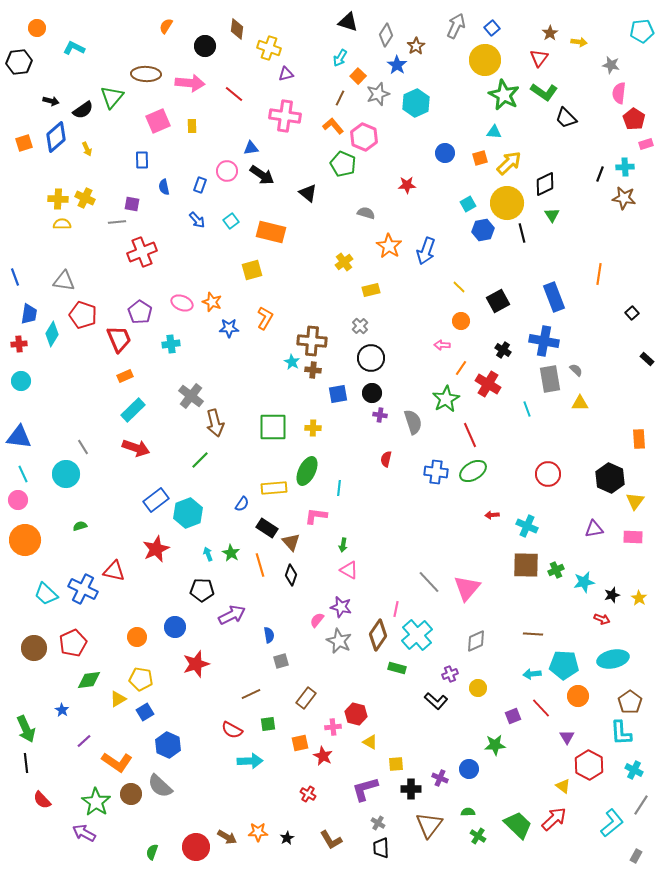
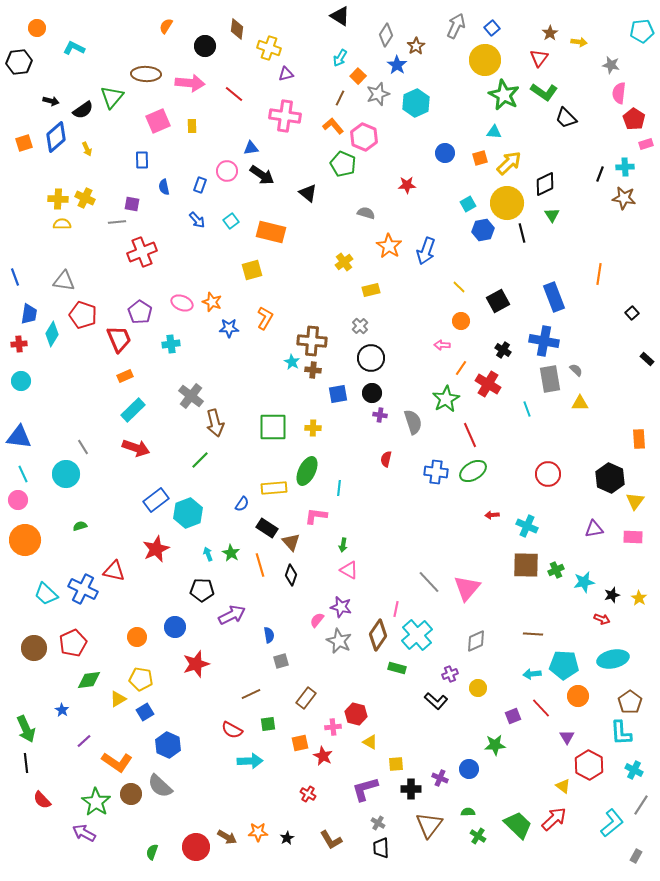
black triangle at (348, 22): moved 8 px left, 6 px up; rotated 15 degrees clockwise
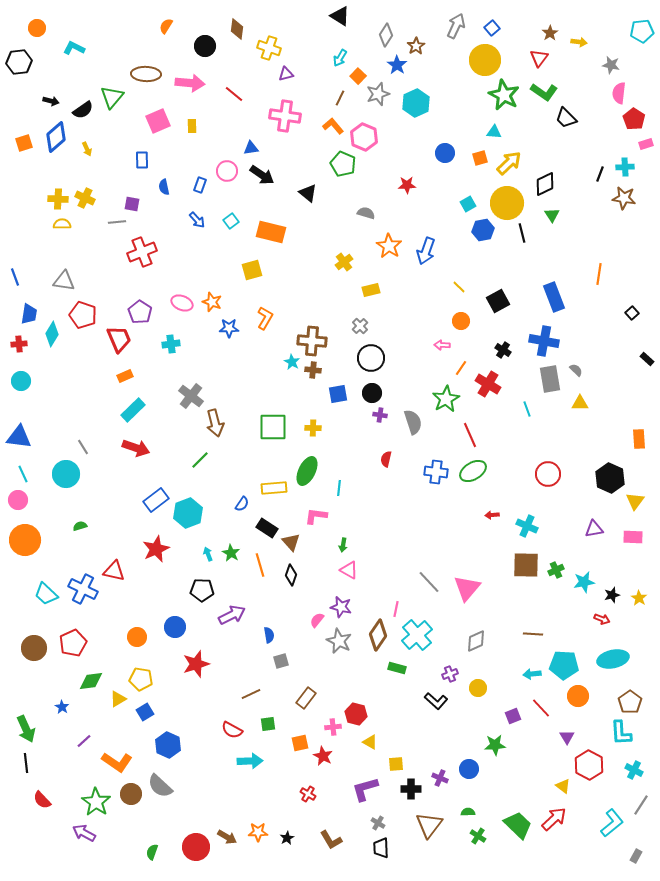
green diamond at (89, 680): moved 2 px right, 1 px down
blue star at (62, 710): moved 3 px up
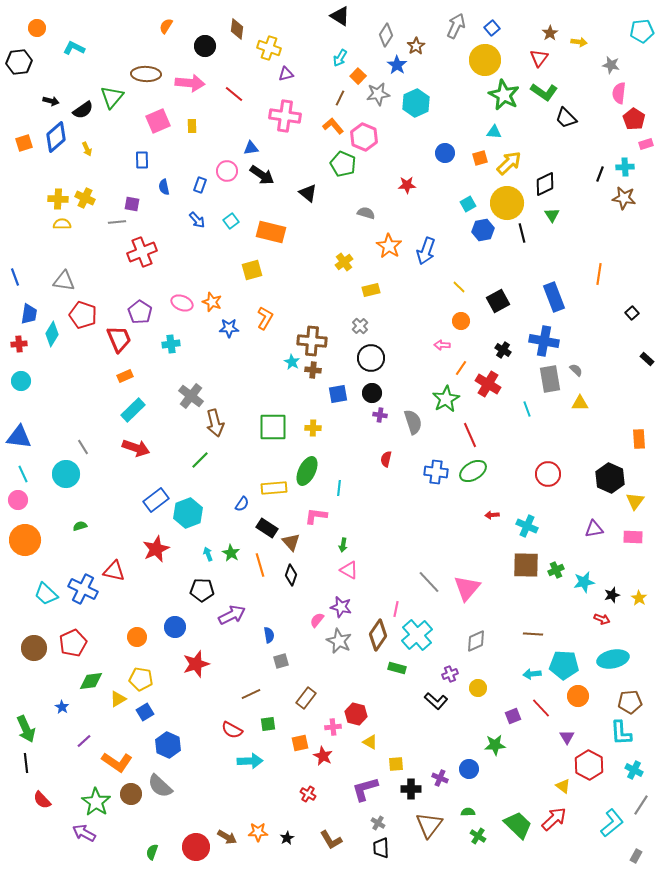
gray star at (378, 94): rotated 10 degrees clockwise
brown pentagon at (630, 702): rotated 30 degrees clockwise
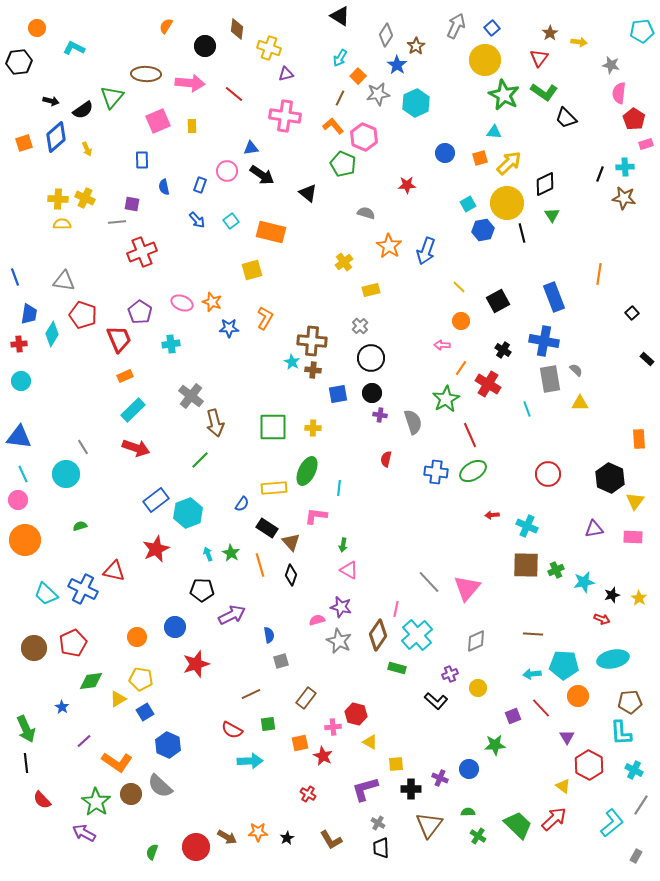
pink semicircle at (317, 620): rotated 35 degrees clockwise
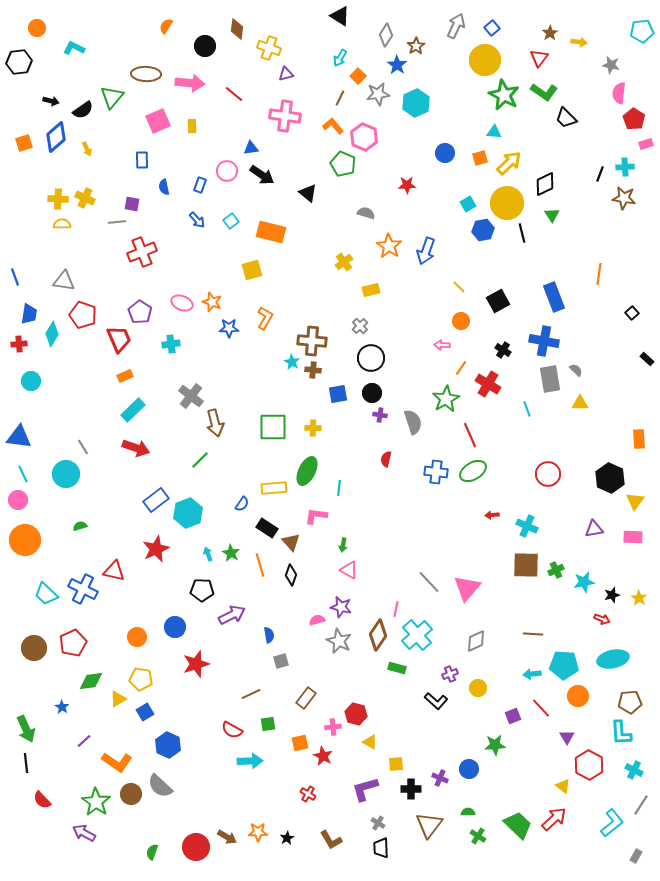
cyan circle at (21, 381): moved 10 px right
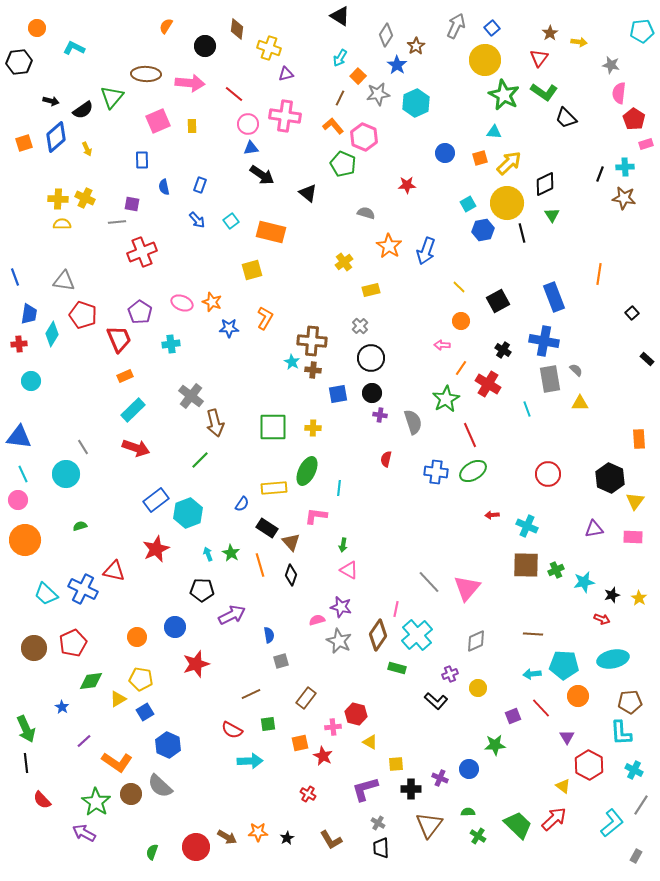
pink circle at (227, 171): moved 21 px right, 47 px up
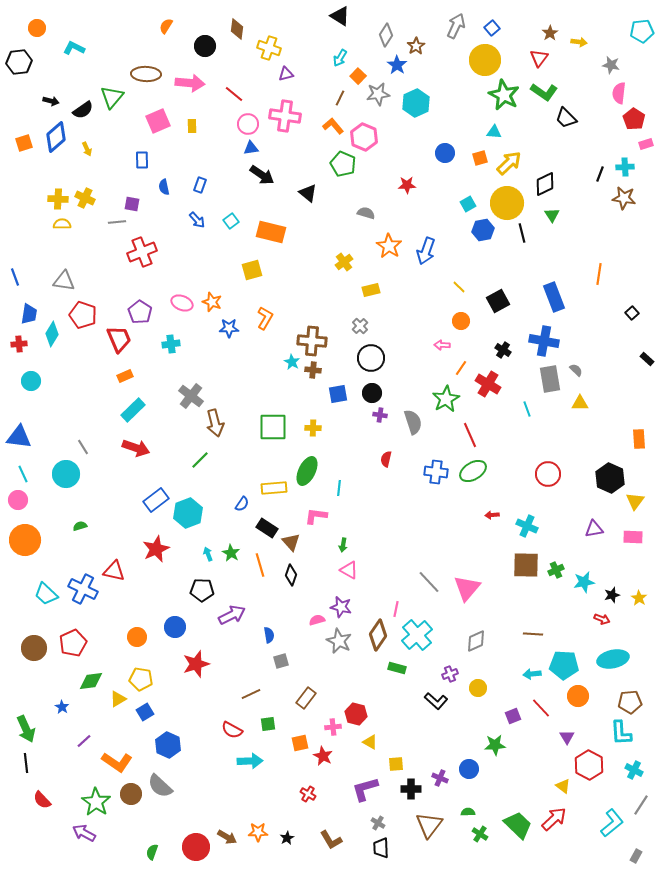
green cross at (478, 836): moved 2 px right, 2 px up
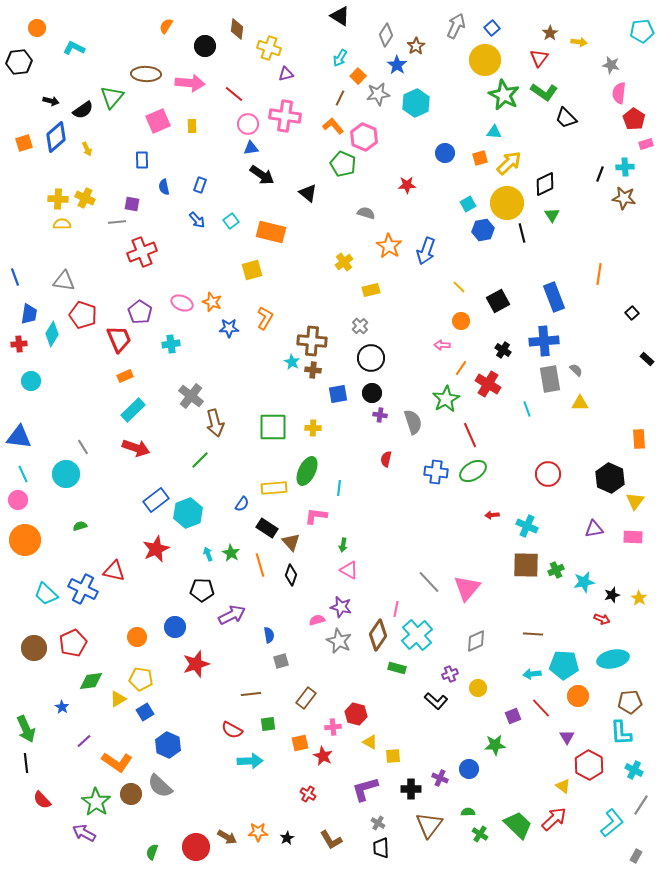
blue cross at (544, 341): rotated 16 degrees counterclockwise
brown line at (251, 694): rotated 18 degrees clockwise
yellow square at (396, 764): moved 3 px left, 8 px up
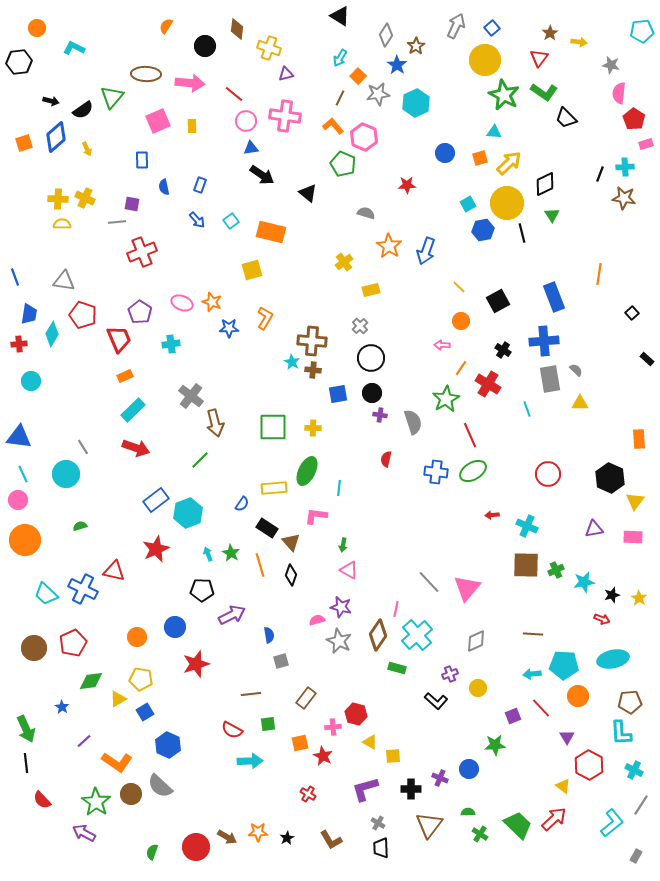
pink circle at (248, 124): moved 2 px left, 3 px up
